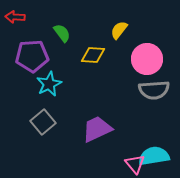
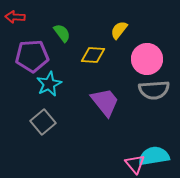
purple trapezoid: moved 8 px right, 27 px up; rotated 76 degrees clockwise
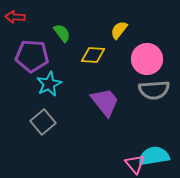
purple pentagon: rotated 8 degrees clockwise
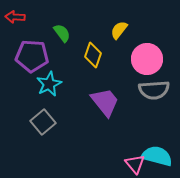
yellow diamond: rotated 75 degrees counterclockwise
cyan semicircle: moved 3 px right; rotated 24 degrees clockwise
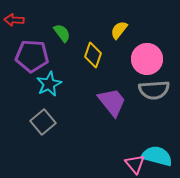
red arrow: moved 1 px left, 3 px down
purple trapezoid: moved 7 px right
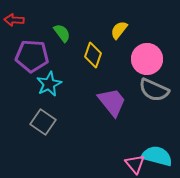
gray semicircle: rotated 28 degrees clockwise
gray square: rotated 15 degrees counterclockwise
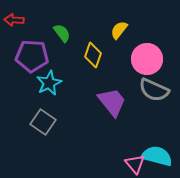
cyan star: moved 1 px up
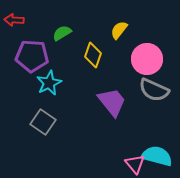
green semicircle: rotated 84 degrees counterclockwise
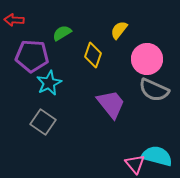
purple trapezoid: moved 1 px left, 2 px down
